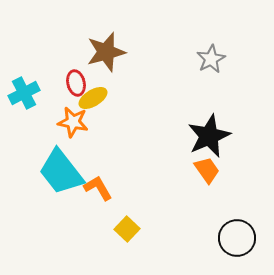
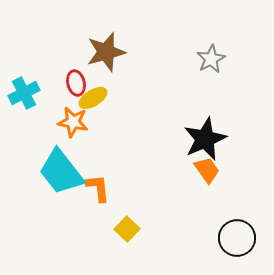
black star: moved 4 px left, 3 px down
orange L-shape: rotated 24 degrees clockwise
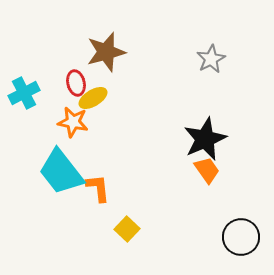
black circle: moved 4 px right, 1 px up
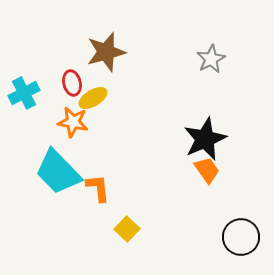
red ellipse: moved 4 px left
cyan trapezoid: moved 3 px left; rotated 6 degrees counterclockwise
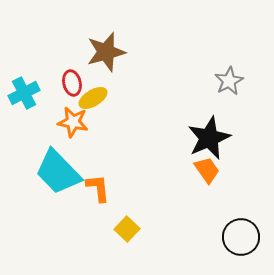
gray star: moved 18 px right, 22 px down
black star: moved 4 px right, 1 px up
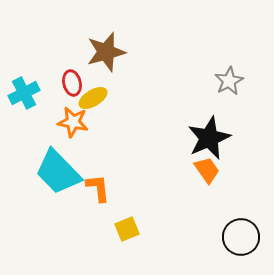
yellow square: rotated 25 degrees clockwise
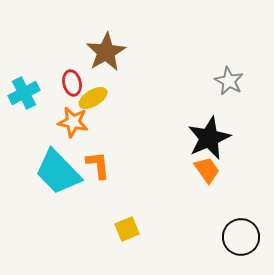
brown star: rotated 15 degrees counterclockwise
gray star: rotated 16 degrees counterclockwise
orange L-shape: moved 23 px up
